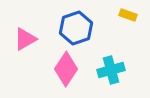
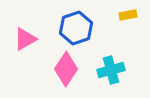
yellow rectangle: rotated 30 degrees counterclockwise
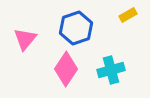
yellow rectangle: rotated 18 degrees counterclockwise
pink triangle: rotated 20 degrees counterclockwise
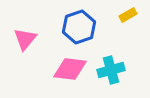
blue hexagon: moved 3 px right, 1 px up
pink diamond: moved 4 px right; rotated 64 degrees clockwise
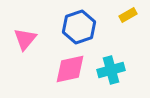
pink diamond: rotated 20 degrees counterclockwise
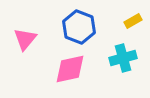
yellow rectangle: moved 5 px right, 6 px down
blue hexagon: rotated 20 degrees counterclockwise
cyan cross: moved 12 px right, 12 px up
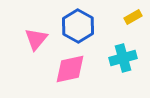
yellow rectangle: moved 4 px up
blue hexagon: moved 1 px left, 1 px up; rotated 8 degrees clockwise
pink triangle: moved 11 px right
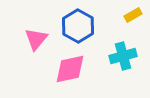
yellow rectangle: moved 2 px up
cyan cross: moved 2 px up
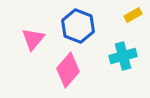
blue hexagon: rotated 8 degrees counterclockwise
pink triangle: moved 3 px left
pink diamond: moved 2 px left, 1 px down; rotated 36 degrees counterclockwise
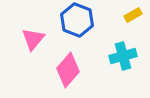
blue hexagon: moved 1 px left, 6 px up
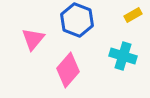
cyan cross: rotated 32 degrees clockwise
